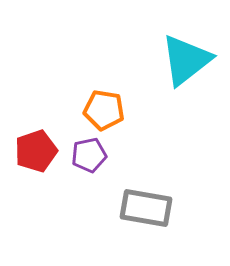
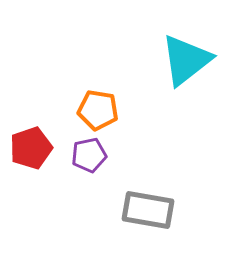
orange pentagon: moved 6 px left
red pentagon: moved 5 px left, 3 px up
gray rectangle: moved 2 px right, 2 px down
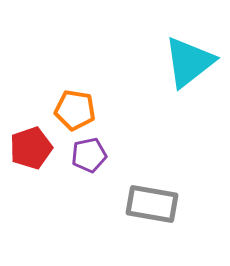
cyan triangle: moved 3 px right, 2 px down
orange pentagon: moved 23 px left
gray rectangle: moved 4 px right, 6 px up
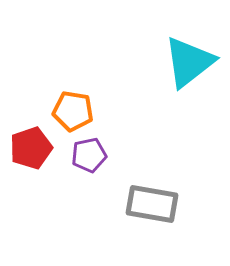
orange pentagon: moved 2 px left, 1 px down
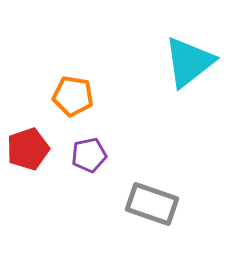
orange pentagon: moved 15 px up
red pentagon: moved 3 px left, 1 px down
gray rectangle: rotated 9 degrees clockwise
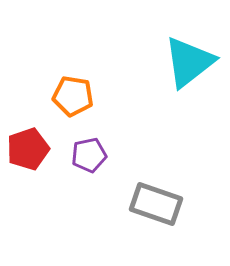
gray rectangle: moved 4 px right
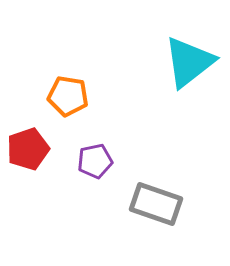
orange pentagon: moved 5 px left
purple pentagon: moved 6 px right, 6 px down
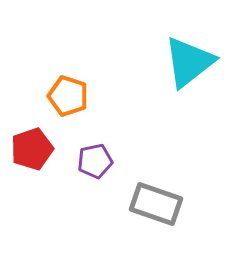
orange pentagon: rotated 9 degrees clockwise
red pentagon: moved 4 px right
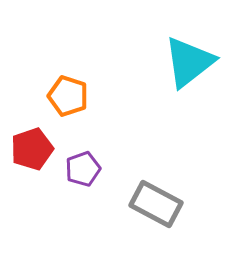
purple pentagon: moved 12 px left, 8 px down; rotated 8 degrees counterclockwise
gray rectangle: rotated 9 degrees clockwise
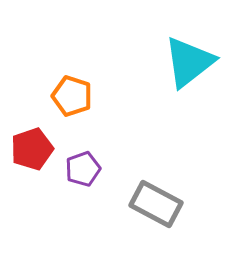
orange pentagon: moved 4 px right
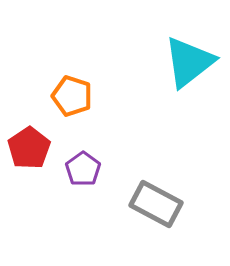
red pentagon: moved 3 px left, 1 px up; rotated 15 degrees counterclockwise
purple pentagon: rotated 16 degrees counterclockwise
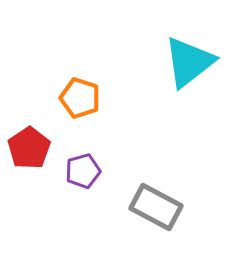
orange pentagon: moved 8 px right, 2 px down
purple pentagon: moved 2 px down; rotated 20 degrees clockwise
gray rectangle: moved 3 px down
